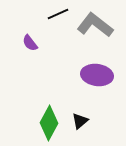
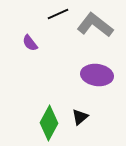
black triangle: moved 4 px up
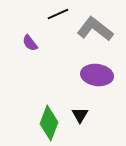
gray L-shape: moved 4 px down
black triangle: moved 2 px up; rotated 18 degrees counterclockwise
green diamond: rotated 8 degrees counterclockwise
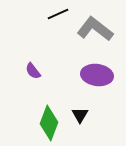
purple semicircle: moved 3 px right, 28 px down
